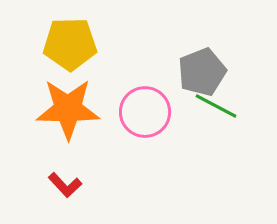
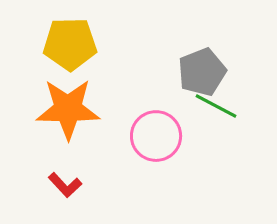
pink circle: moved 11 px right, 24 px down
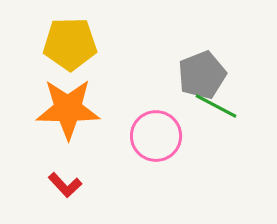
gray pentagon: moved 3 px down
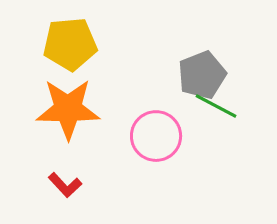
yellow pentagon: rotated 4 degrees counterclockwise
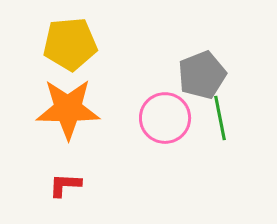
green line: moved 4 px right, 12 px down; rotated 51 degrees clockwise
pink circle: moved 9 px right, 18 px up
red L-shape: rotated 136 degrees clockwise
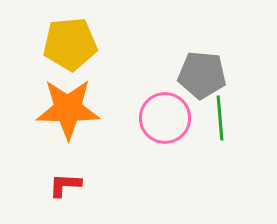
gray pentagon: rotated 27 degrees clockwise
green line: rotated 6 degrees clockwise
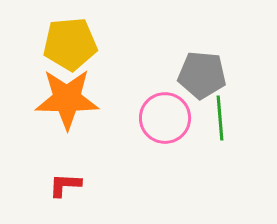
orange star: moved 1 px left, 10 px up
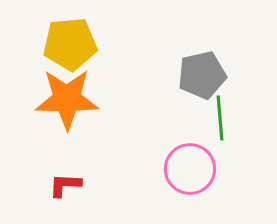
gray pentagon: rotated 18 degrees counterclockwise
pink circle: moved 25 px right, 51 px down
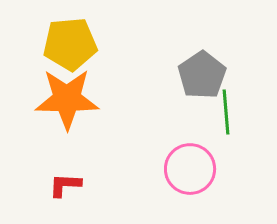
gray pentagon: rotated 21 degrees counterclockwise
green line: moved 6 px right, 6 px up
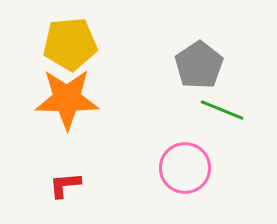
gray pentagon: moved 3 px left, 10 px up
green line: moved 4 px left, 2 px up; rotated 63 degrees counterclockwise
pink circle: moved 5 px left, 1 px up
red L-shape: rotated 8 degrees counterclockwise
